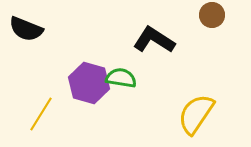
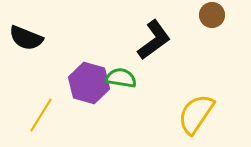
black semicircle: moved 9 px down
black L-shape: rotated 111 degrees clockwise
yellow line: moved 1 px down
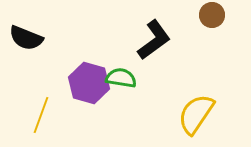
yellow line: rotated 12 degrees counterclockwise
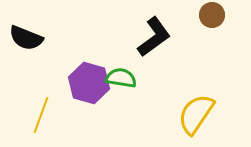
black L-shape: moved 3 px up
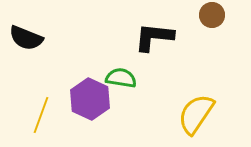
black L-shape: rotated 138 degrees counterclockwise
purple hexagon: moved 1 px right, 16 px down; rotated 9 degrees clockwise
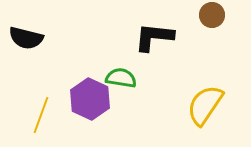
black semicircle: rotated 8 degrees counterclockwise
yellow semicircle: moved 9 px right, 9 px up
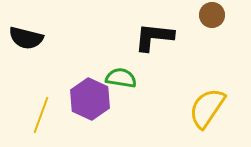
yellow semicircle: moved 2 px right, 3 px down
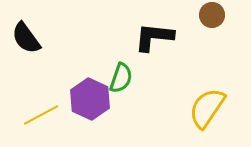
black semicircle: rotated 40 degrees clockwise
green semicircle: rotated 100 degrees clockwise
yellow line: rotated 42 degrees clockwise
